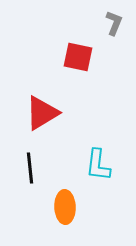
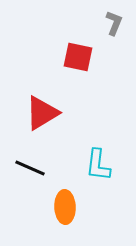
black line: rotated 60 degrees counterclockwise
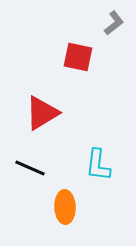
gray L-shape: rotated 30 degrees clockwise
